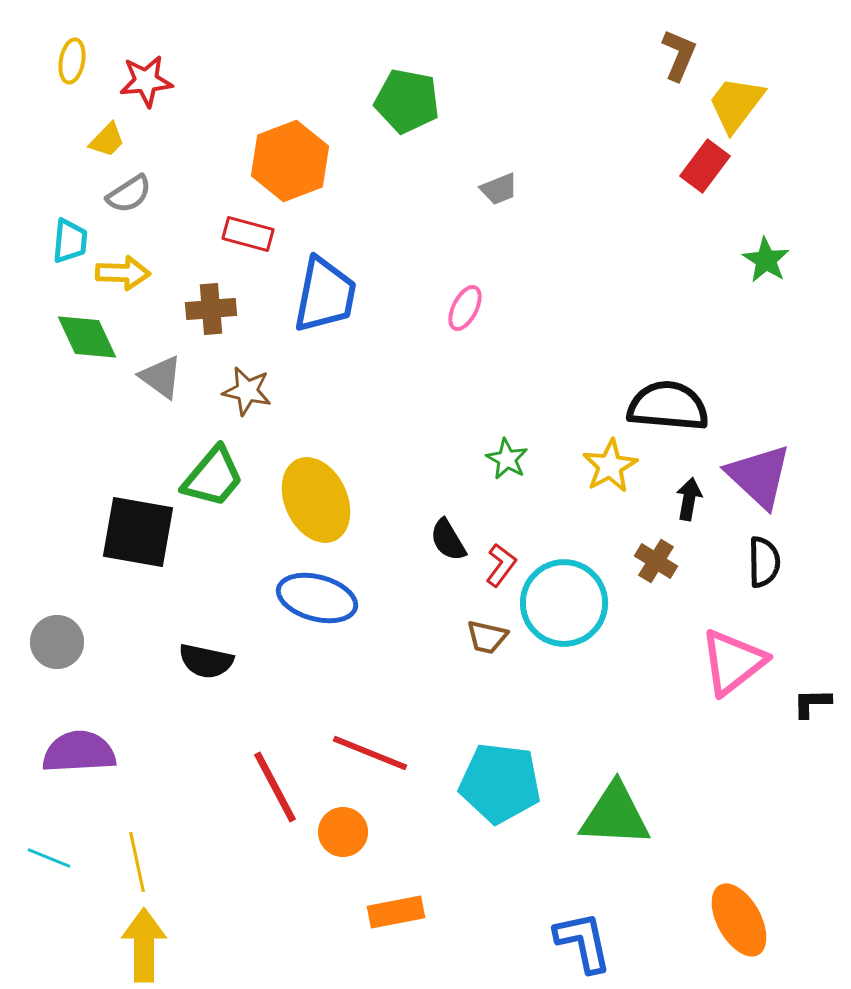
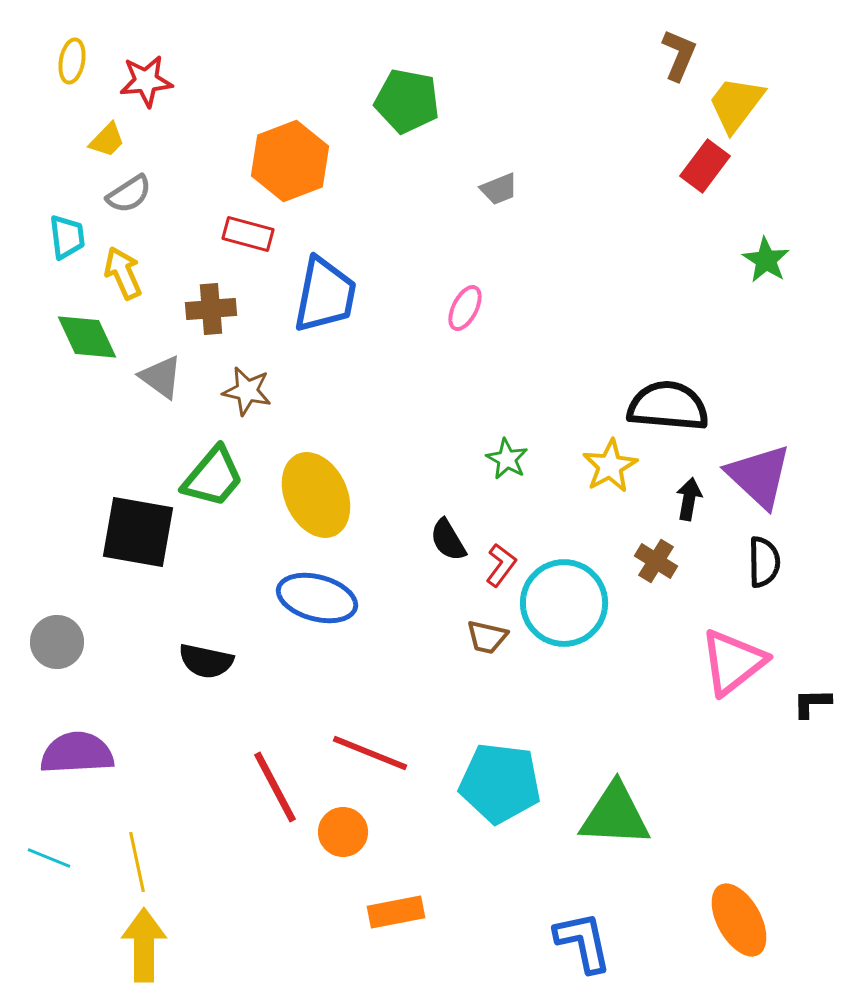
cyan trapezoid at (70, 241): moved 3 px left, 4 px up; rotated 12 degrees counterclockwise
yellow arrow at (123, 273): rotated 116 degrees counterclockwise
yellow ellipse at (316, 500): moved 5 px up
purple semicircle at (79, 752): moved 2 px left, 1 px down
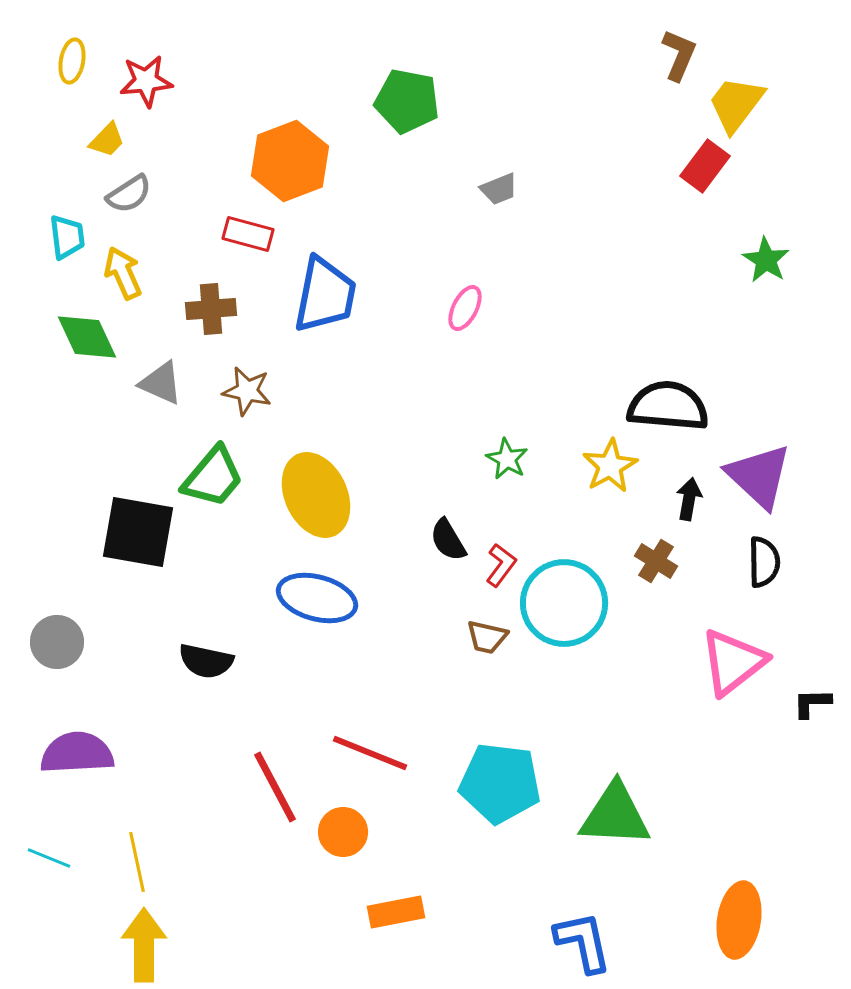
gray triangle at (161, 377): moved 6 px down; rotated 12 degrees counterclockwise
orange ellipse at (739, 920): rotated 38 degrees clockwise
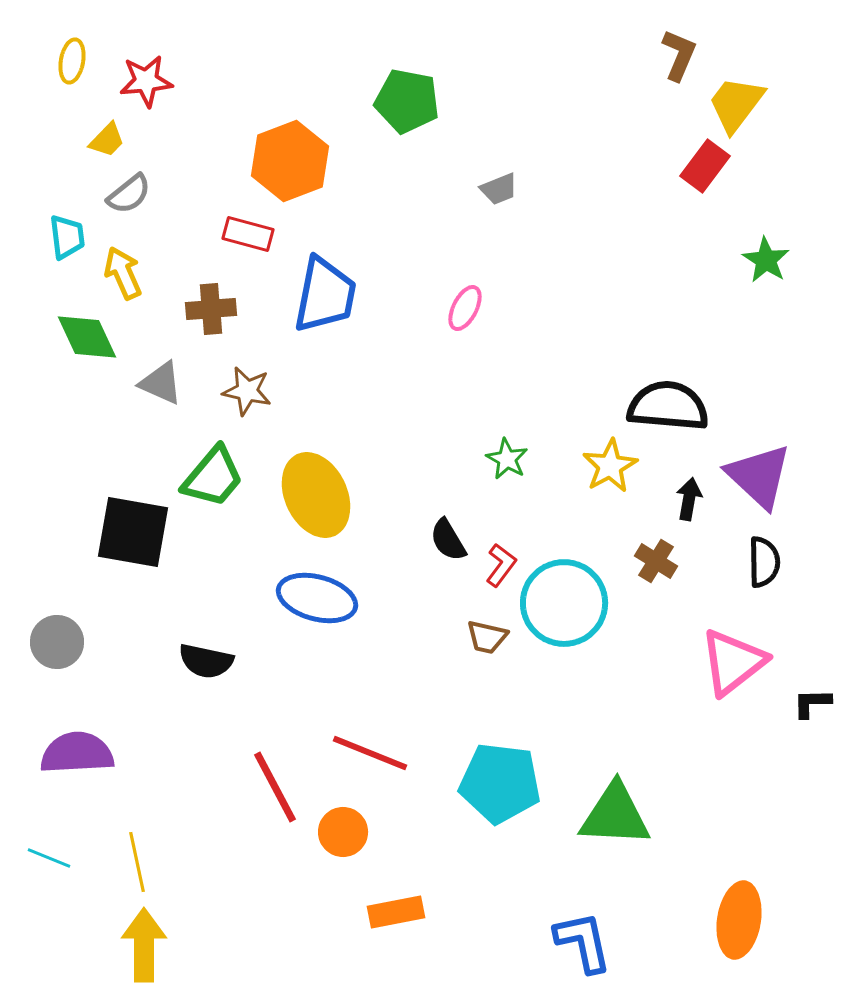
gray semicircle at (129, 194): rotated 6 degrees counterclockwise
black square at (138, 532): moved 5 px left
